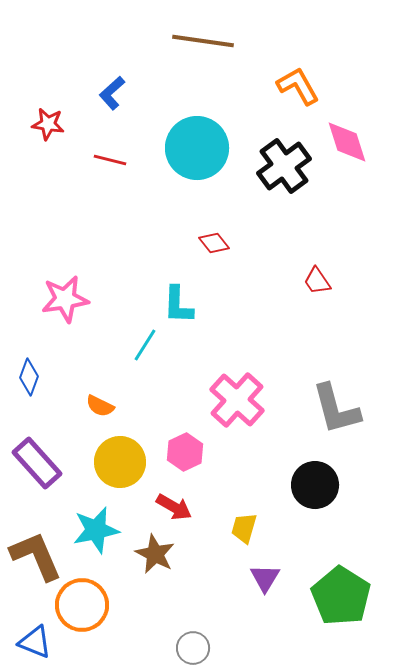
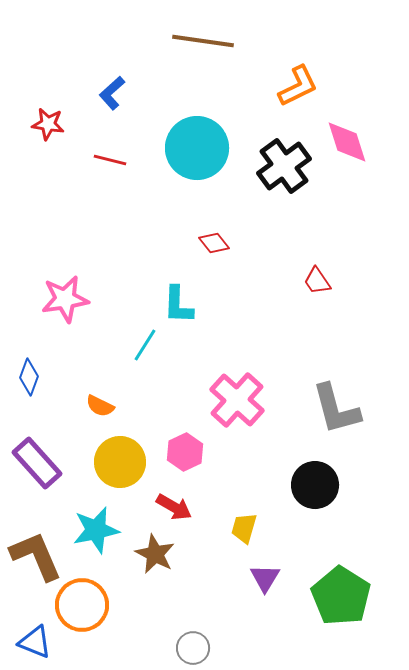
orange L-shape: rotated 93 degrees clockwise
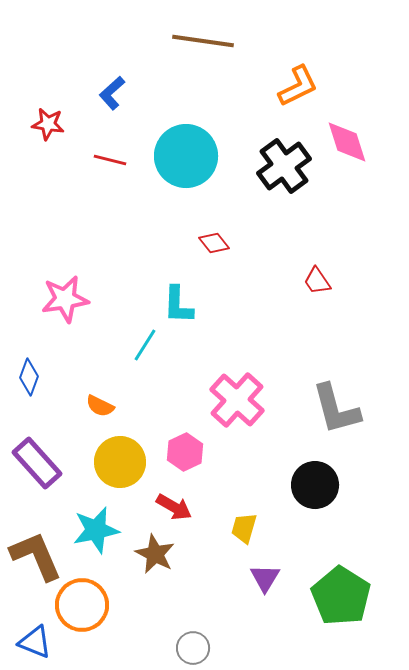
cyan circle: moved 11 px left, 8 px down
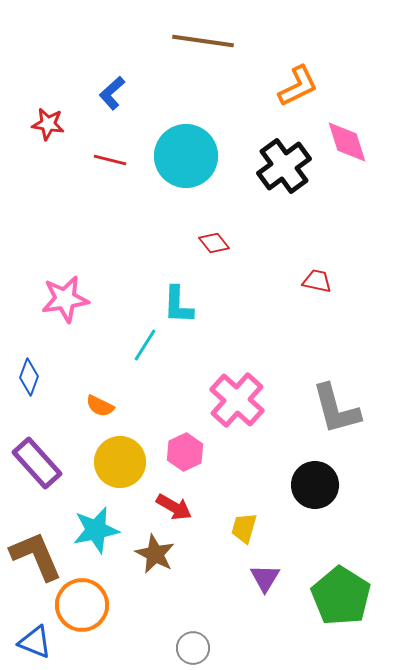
red trapezoid: rotated 136 degrees clockwise
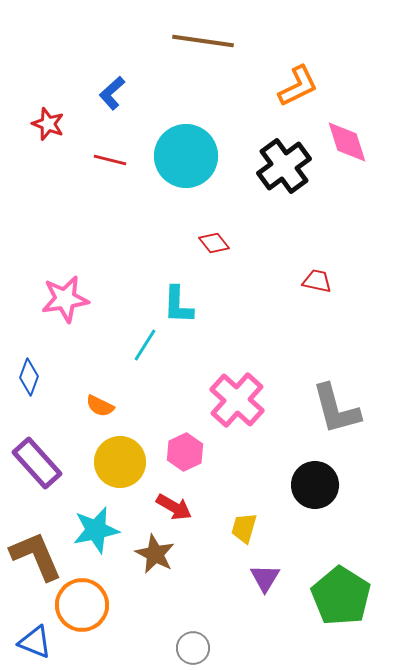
red star: rotated 12 degrees clockwise
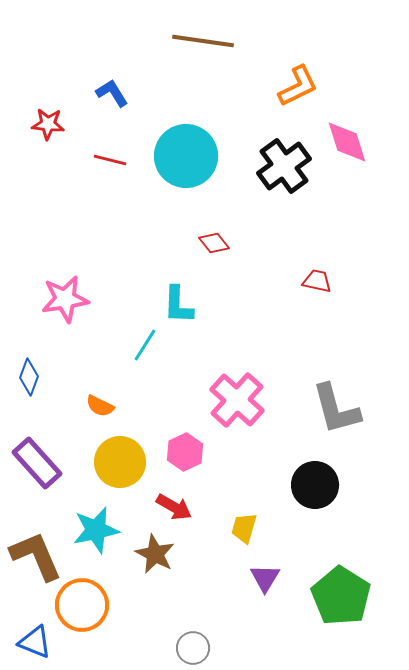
blue L-shape: rotated 100 degrees clockwise
red star: rotated 16 degrees counterclockwise
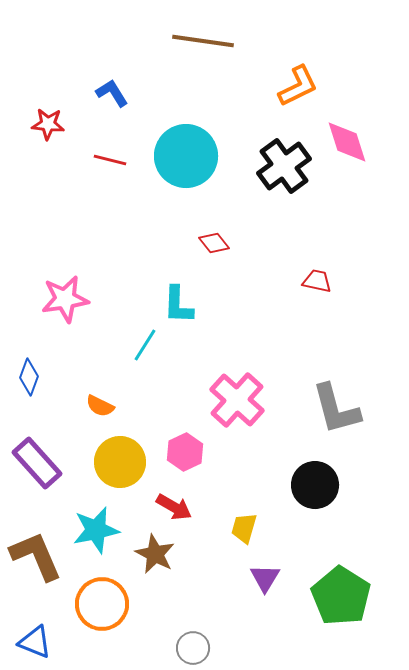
orange circle: moved 20 px right, 1 px up
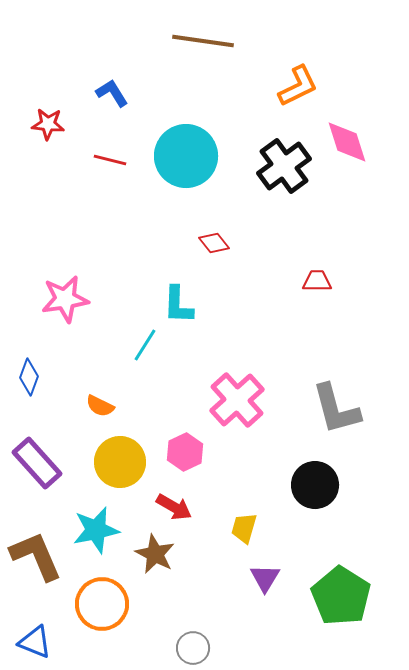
red trapezoid: rotated 12 degrees counterclockwise
pink cross: rotated 6 degrees clockwise
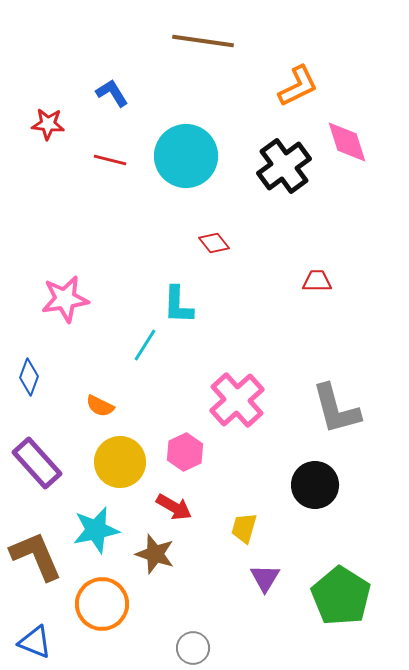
brown star: rotated 9 degrees counterclockwise
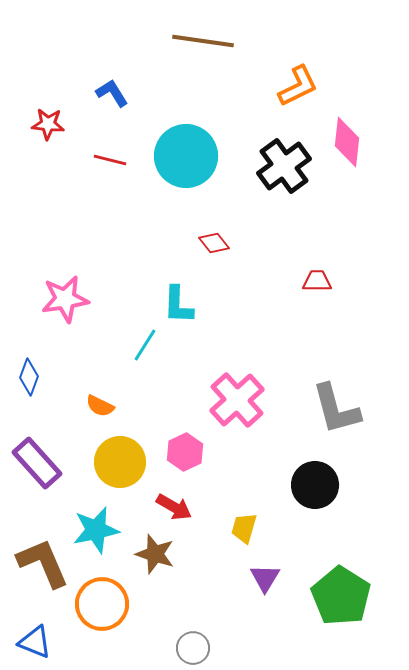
pink diamond: rotated 24 degrees clockwise
brown L-shape: moved 7 px right, 7 px down
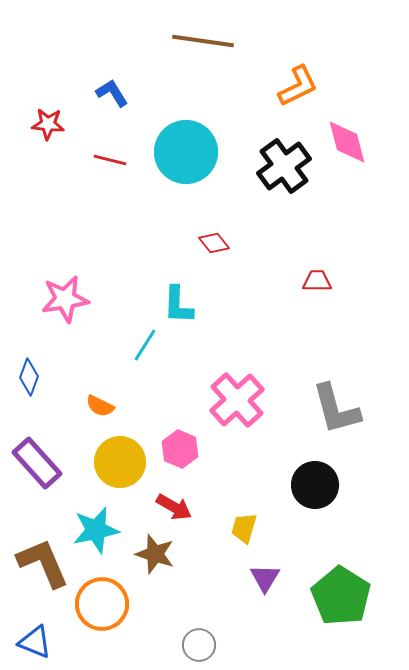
pink diamond: rotated 21 degrees counterclockwise
cyan circle: moved 4 px up
pink hexagon: moved 5 px left, 3 px up; rotated 12 degrees counterclockwise
gray circle: moved 6 px right, 3 px up
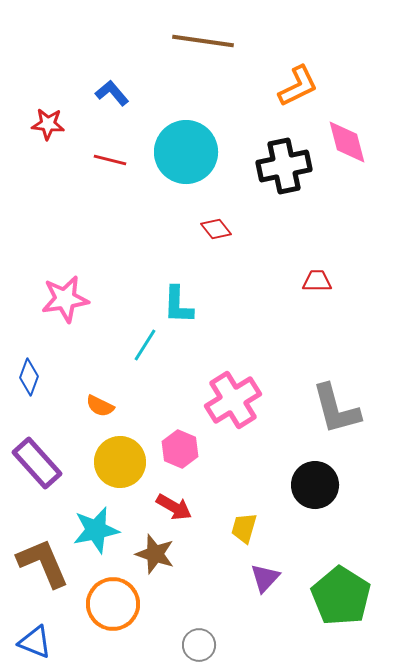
blue L-shape: rotated 8 degrees counterclockwise
black cross: rotated 24 degrees clockwise
red diamond: moved 2 px right, 14 px up
pink cross: moved 4 px left; rotated 10 degrees clockwise
purple triangle: rotated 12 degrees clockwise
orange circle: moved 11 px right
